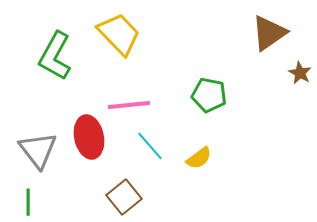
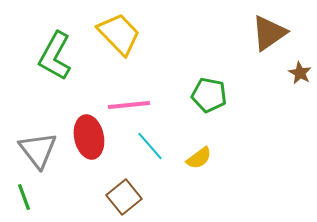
green line: moved 4 px left, 5 px up; rotated 20 degrees counterclockwise
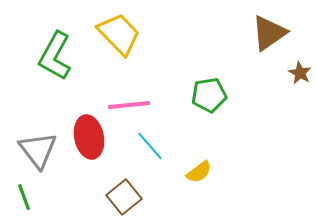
green pentagon: rotated 20 degrees counterclockwise
yellow semicircle: moved 14 px down
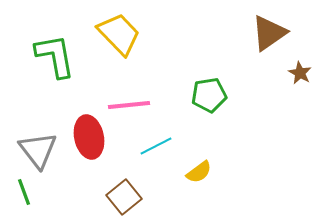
green L-shape: rotated 141 degrees clockwise
cyan line: moved 6 px right; rotated 76 degrees counterclockwise
green line: moved 5 px up
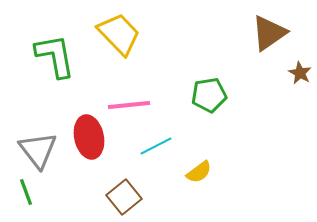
green line: moved 2 px right
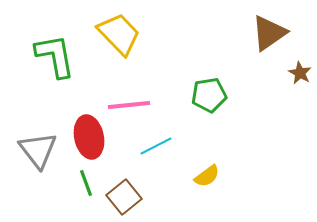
yellow semicircle: moved 8 px right, 4 px down
green line: moved 60 px right, 9 px up
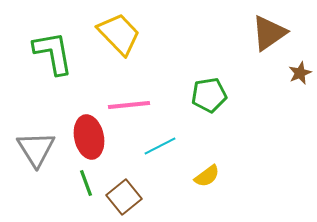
green L-shape: moved 2 px left, 3 px up
brown star: rotated 20 degrees clockwise
cyan line: moved 4 px right
gray triangle: moved 2 px left, 1 px up; rotated 6 degrees clockwise
